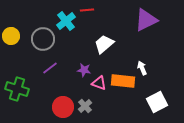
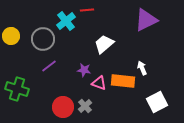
purple line: moved 1 px left, 2 px up
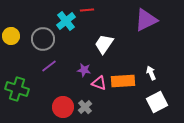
white trapezoid: rotated 15 degrees counterclockwise
white arrow: moved 9 px right, 5 px down
orange rectangle: rotated 10 degrees counterclockwise
gray cross: moved 1 px down
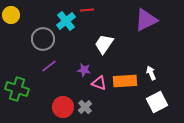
yellow circle: moved 21 px up
orange rectangle: moved 2 px right
